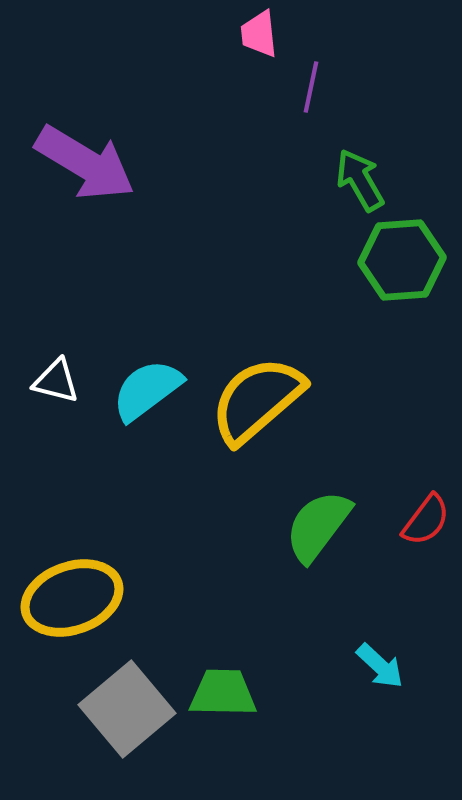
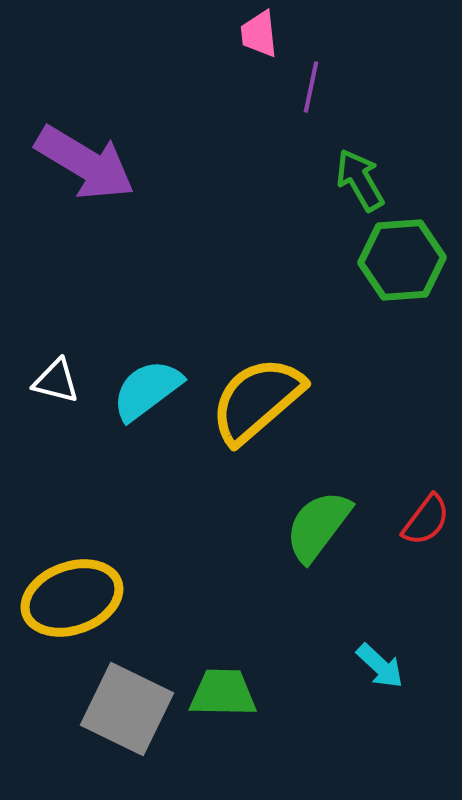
gray square: rotated 24 degrees counterclockwise
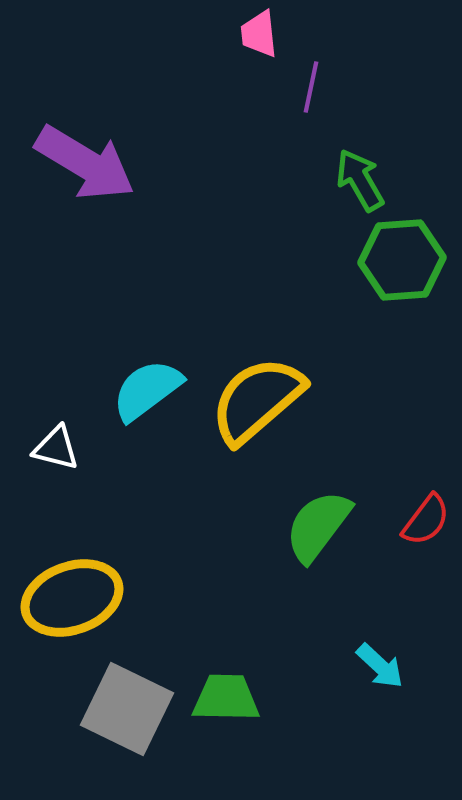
white triangle: moved 67 px down
green trapezoid: moved 3 px right, 5 px down
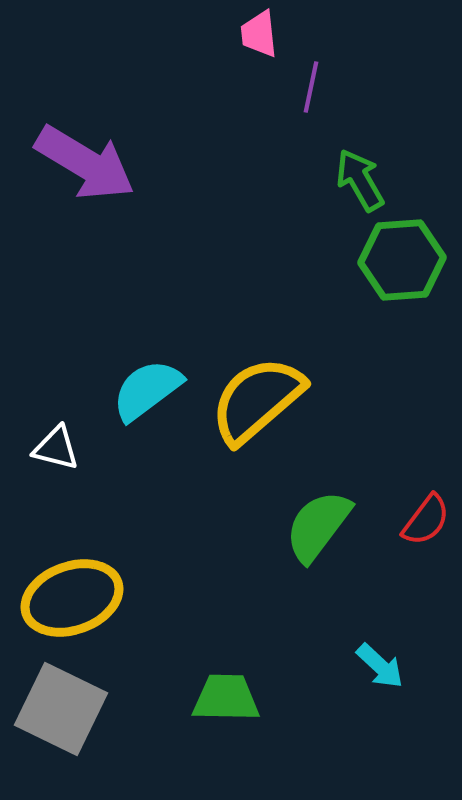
gray square: moved 66 px left
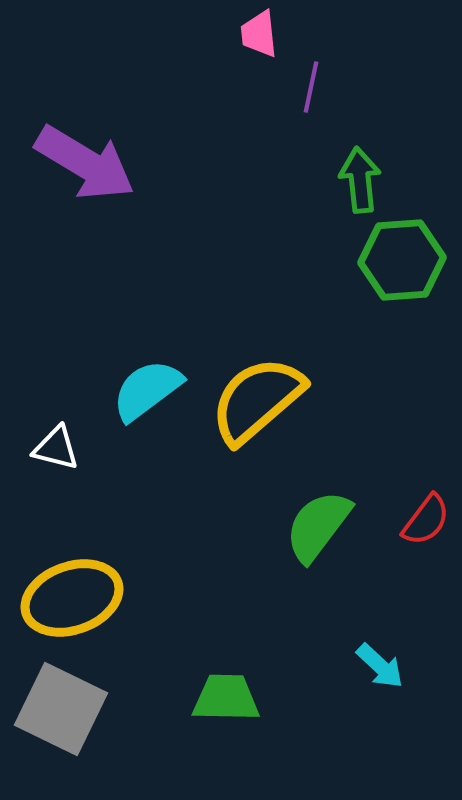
green arrow: rotated 24 degrees clockwise
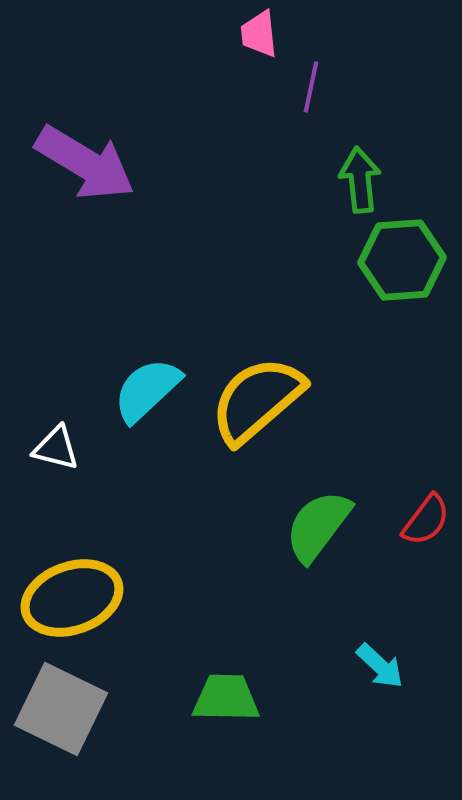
cyan semicircle: rotated 6 degrees counterclockwise
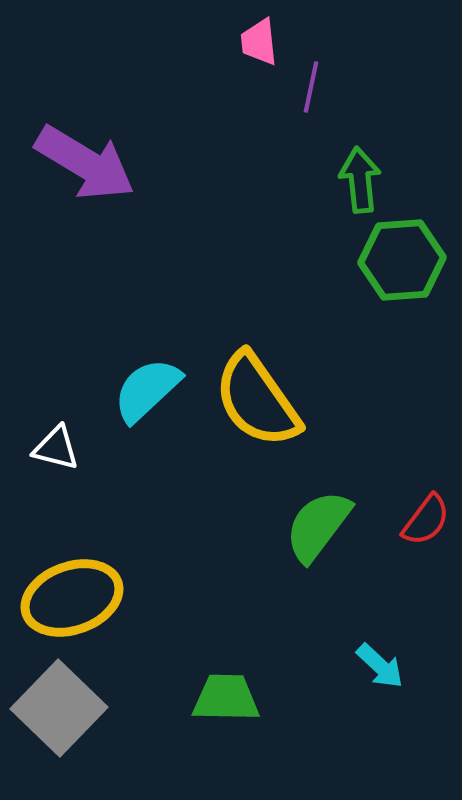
pink trapezoid: moved 8 px down
yellow semicircle: rotated 84 degrees counterclockwise
gray square: moved 2 px left, 1 px up; rotated 18 degrees clockwise
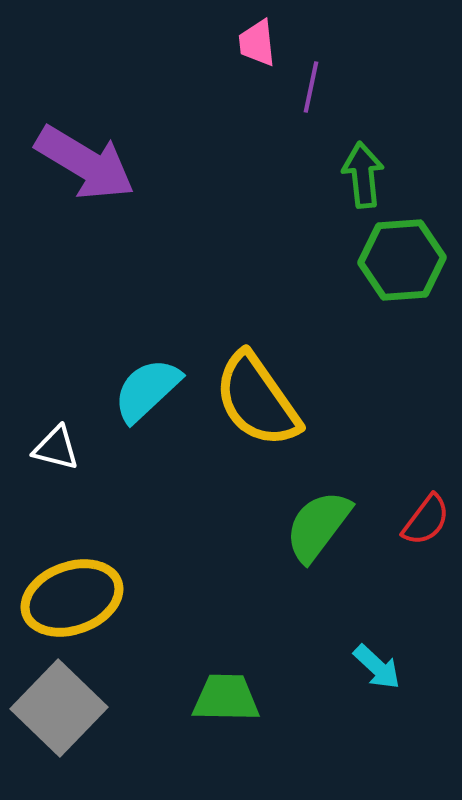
pink trapezoid: moved 2 px left, 1 px down
green arrow: moved 3 px right, 5 px up
cyan arrow: moved 3 px left, 1 px down
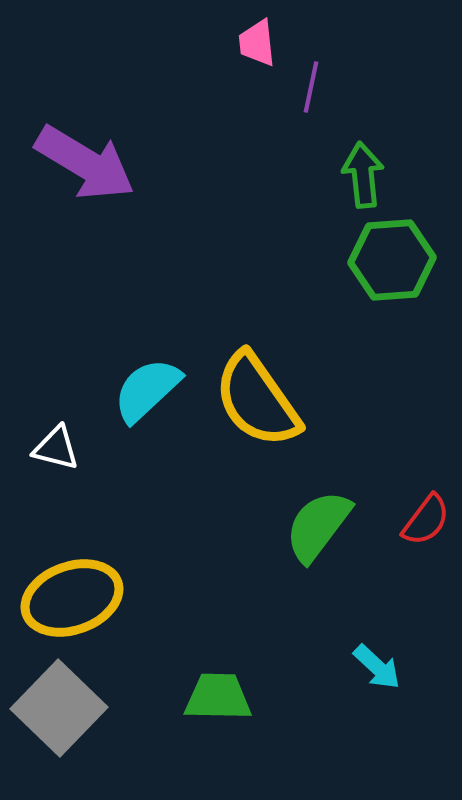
green hexagon: moved 10 px left
green trapezoid: moved 8 px left, 1 px up
